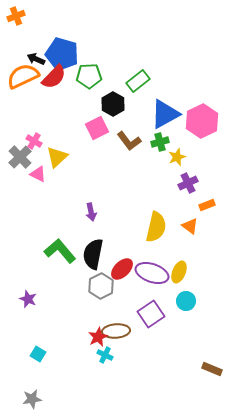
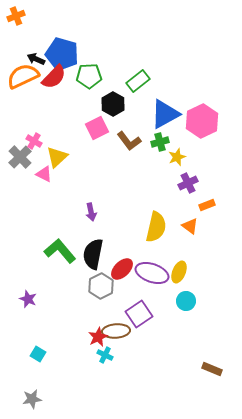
pink triangle: moved 6 px right
purple square: moved 12 px left
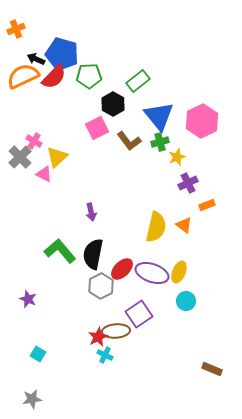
orange cross: moved 13 px down
blue triangle: moved 6 px left, 2 px down; rotated 40 degrees counterclockwise
orange triangle: moved 6 px left, 1 px up
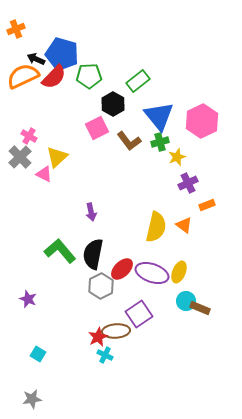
pink cross: moved 5 px left, 5 px up
brown rectangle: moved 12 px left, 61 px up
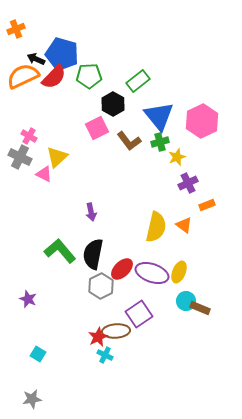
gray cross: rotated 20 degrees counterclockwise
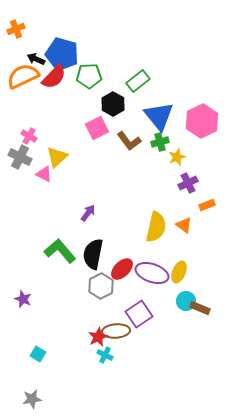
purple arrow: moved 3 px left, 1 px down; rotated 132 degrees counterclockwise
purple star: moved 5 px left
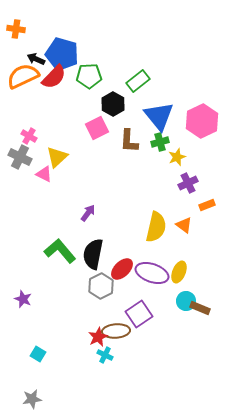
orange cross: rotated 30 degrees clockwise
brown L-shape: rotated 40 degrees clockwise
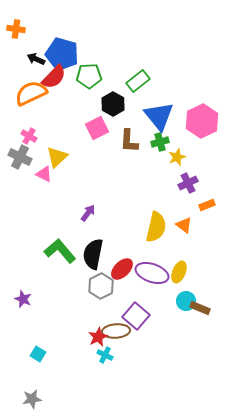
orange semicircle: moved 8 px right, 17 px down
purple square: moved 3 px left, 2 px down; rotated 16 degrees counterclockwise
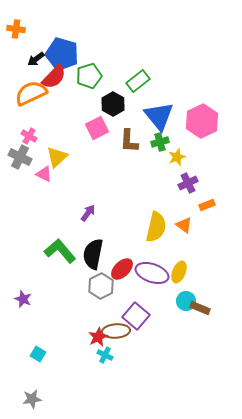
black arrow: rotated 60 degrees counterclockwise
green pentagon: rotated 15 degrees counterclockwise
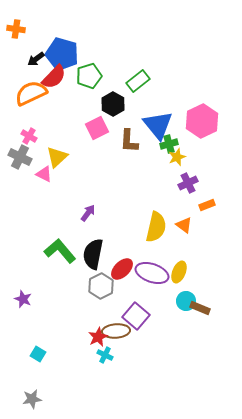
blue triangle: moved 1 px left, 9 px down
green cross: moved 9 px right, 2 px down
